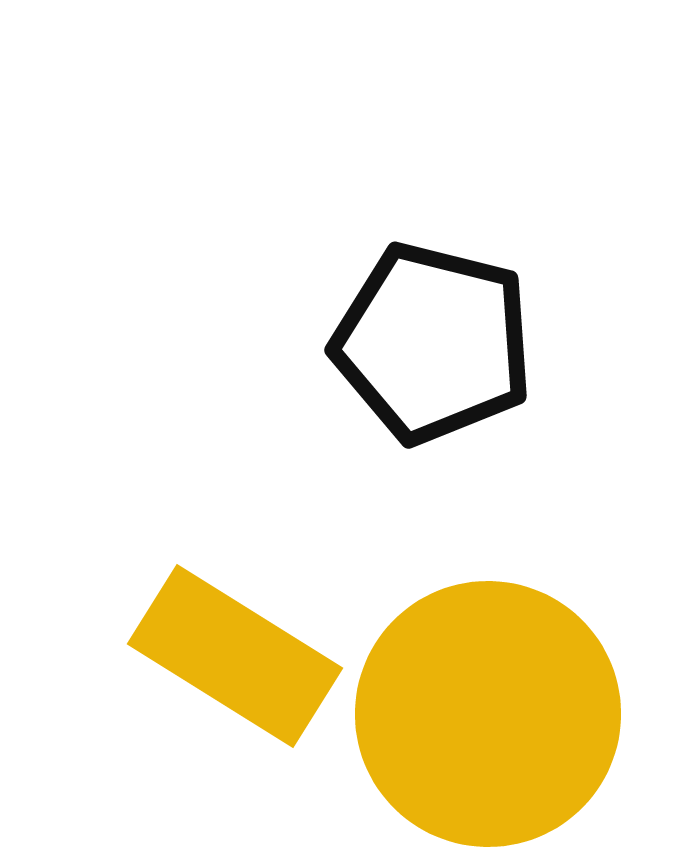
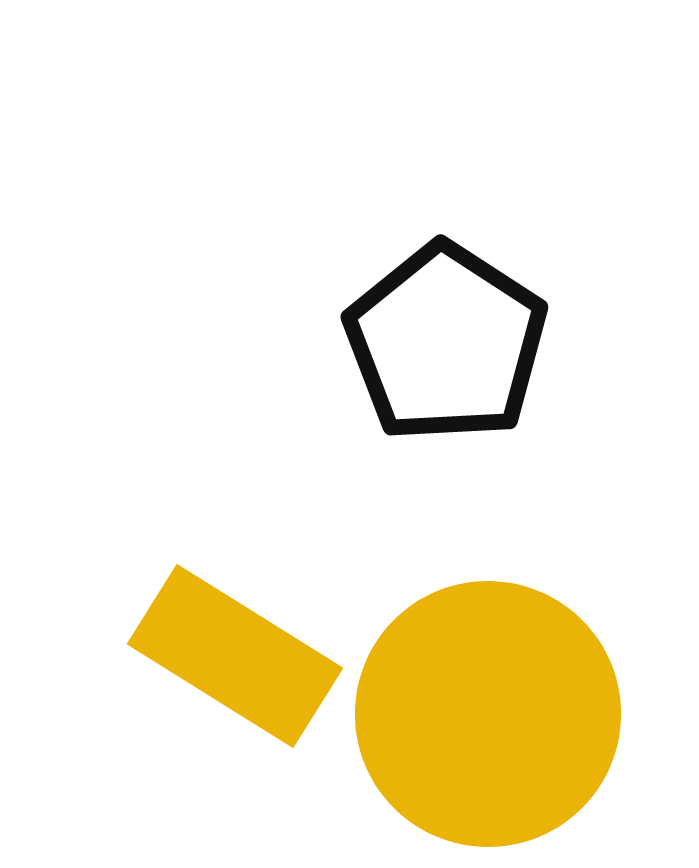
black pentagon: moved 13 px right; rotated 19 degrees clockwise
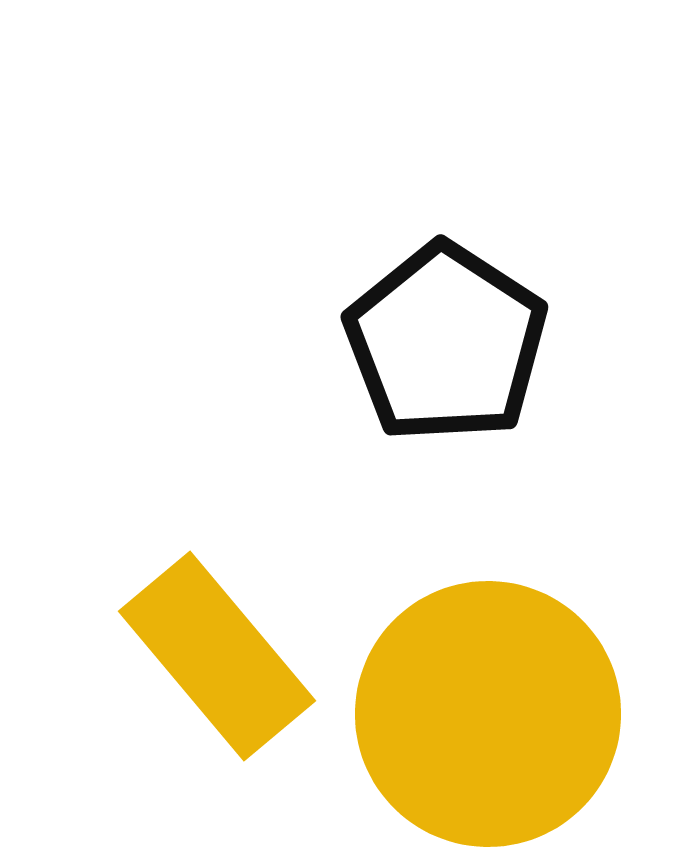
yellow rectangle: moved 18 px left; rotated 18 degrees clockwise
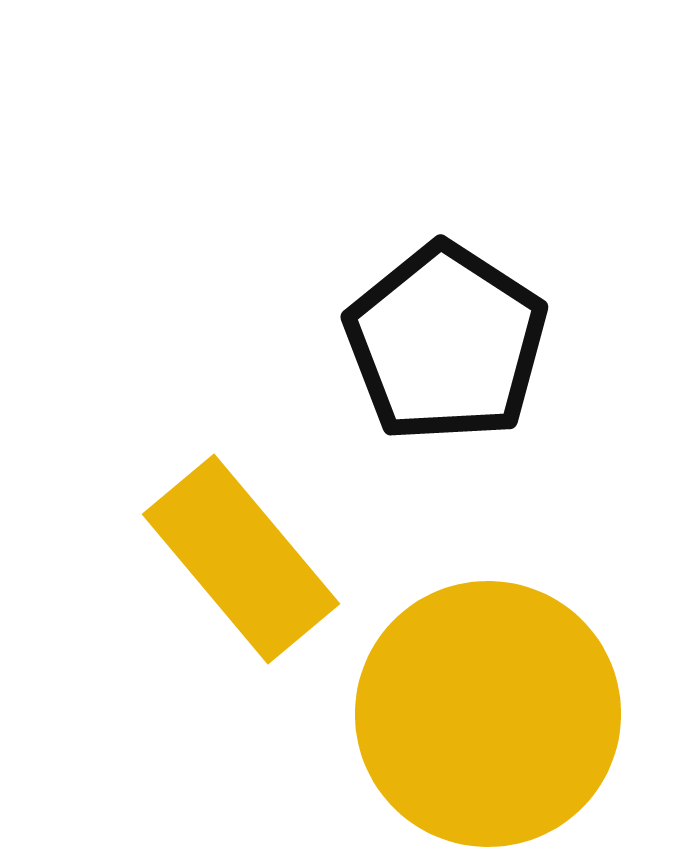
yellow rectangle: moved 24 px right, 97 px up
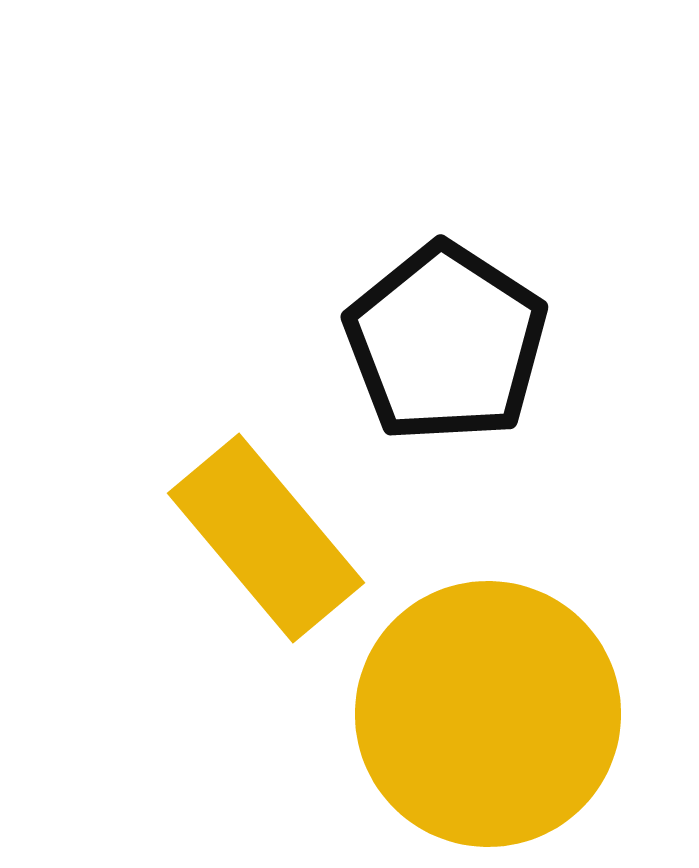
yellow rectangle: moved 25 px right, 21 px up
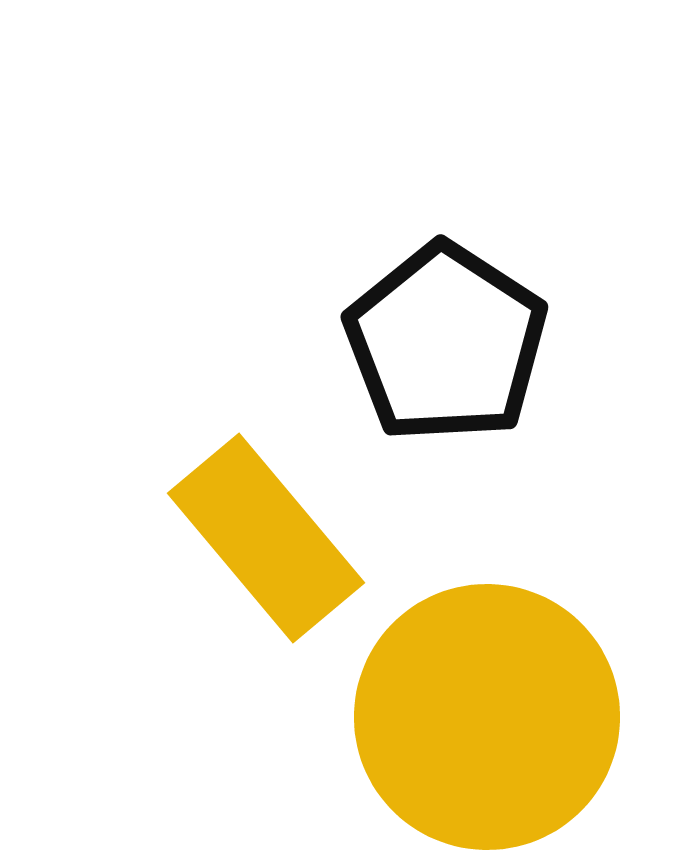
yellow circle: moved 1 px left, 3 px down
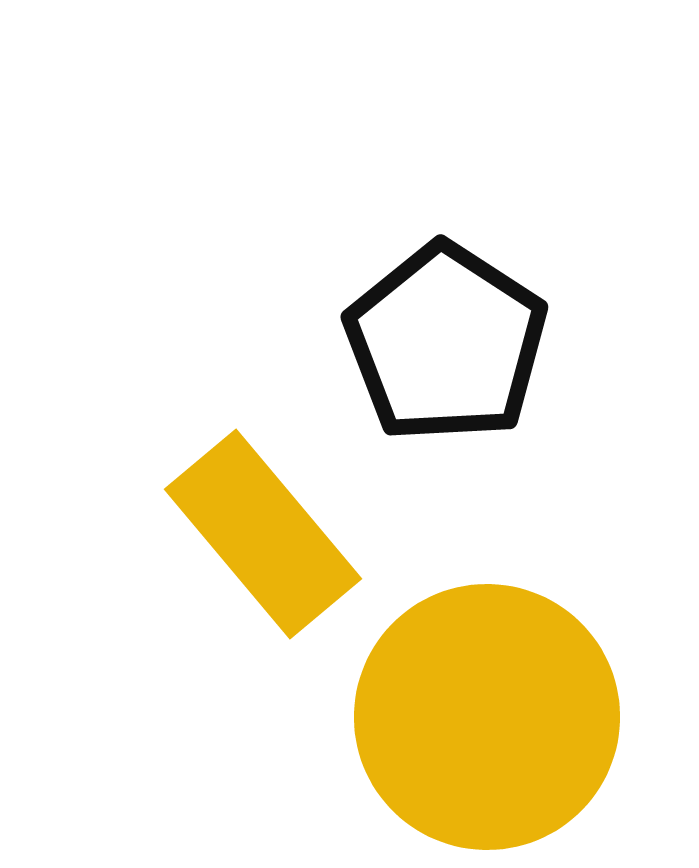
yellow rectangle: moved 3 px left, 4 px up
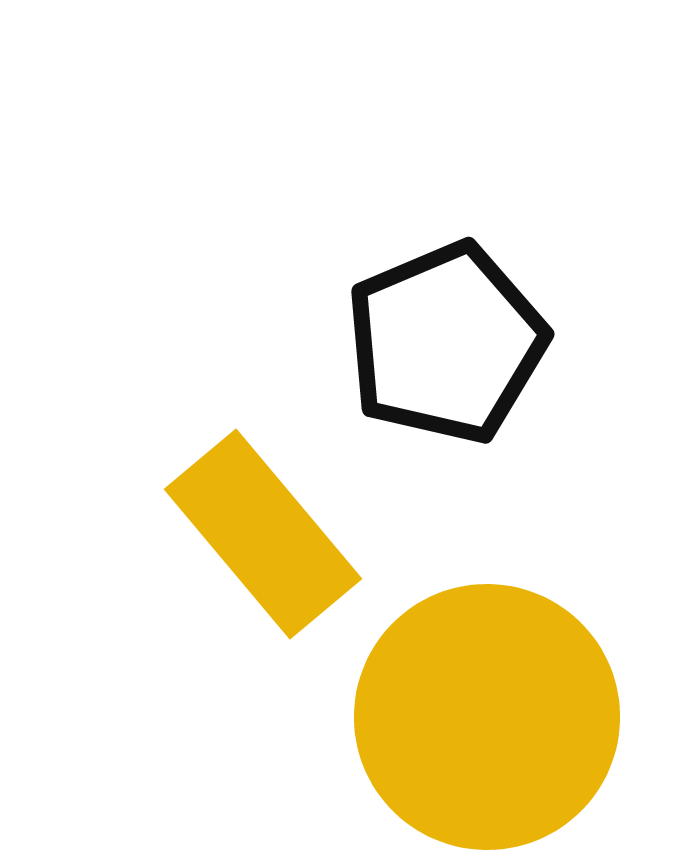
black pentagon: rotated 16 degrees clockwise
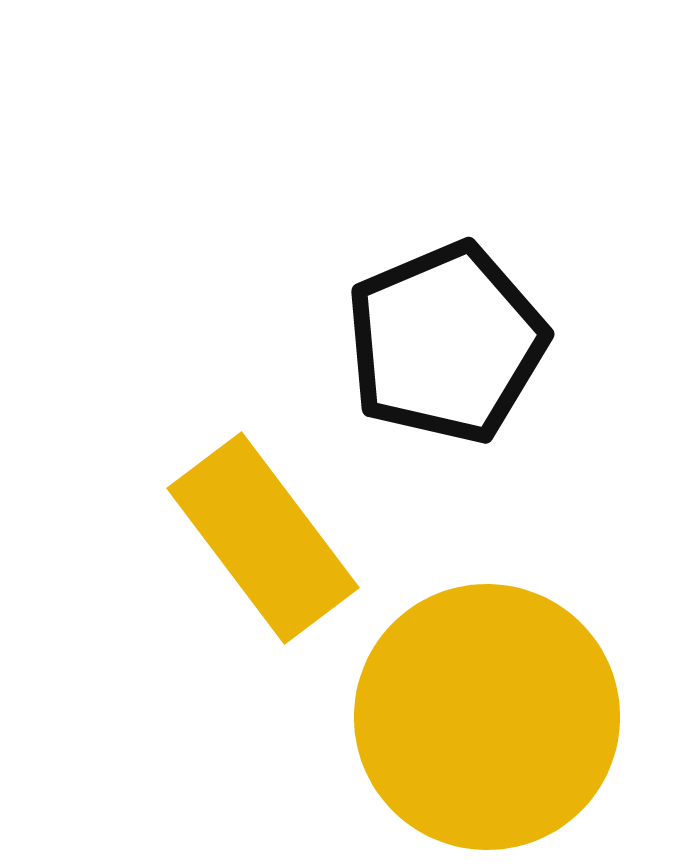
yellow rectangle: moved 4 px down; rotated 3 degrees clockwise
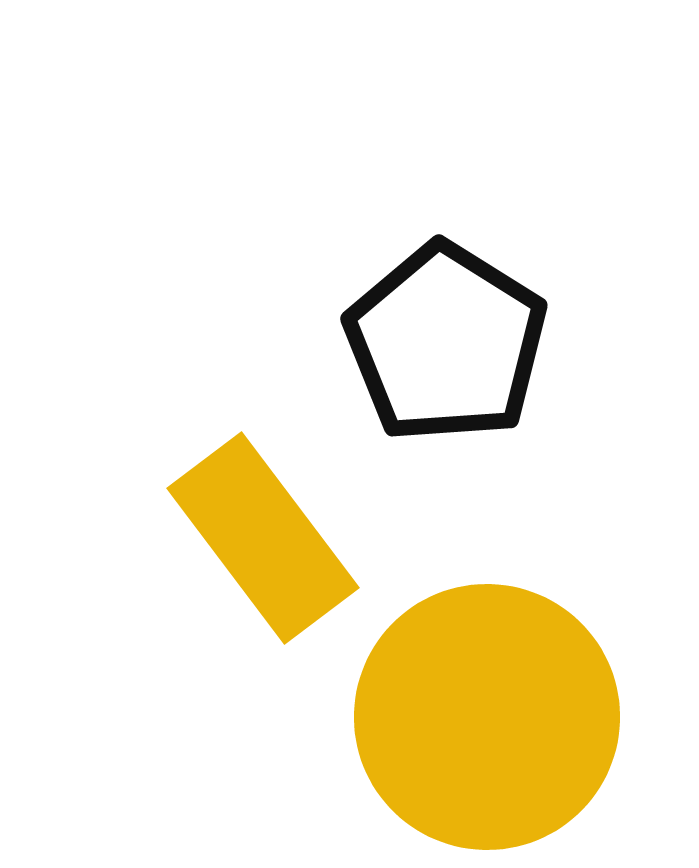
black pentagon: rotated 17 degrees counterclockwise
